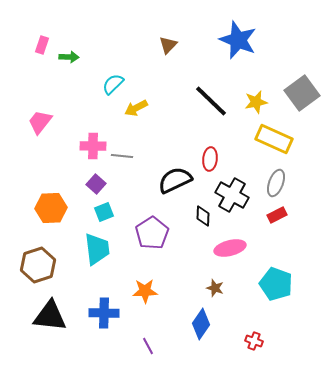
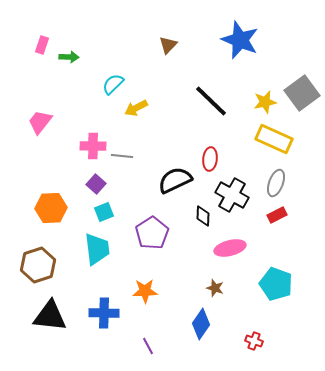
blue star: moved 2 px right
yellow star: moved 9 px right
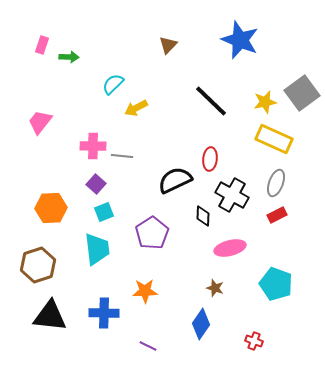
purple line: rotated 36 degrees counterclockwise
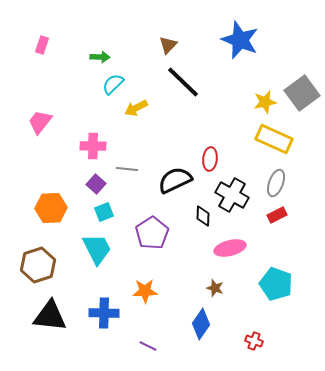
green arrow: moved 31 px right
black line: moved 28 px left, 19 px up
gray line: moved 5 px right, 13 px down
cyan trapezoid: rotated 20 degrees counterclockwise
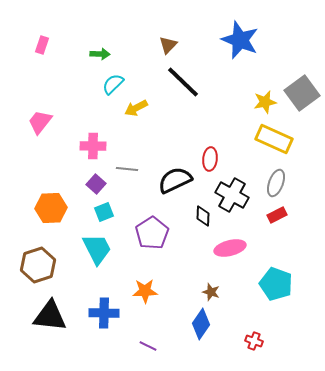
green arrow: moved 3 px up
brown star: moved 4 px left, 4 px down
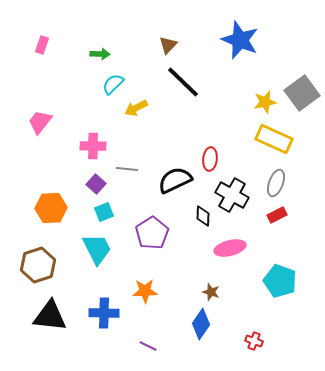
cyan pentagon: moved 4 px right, 3 px up
